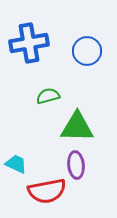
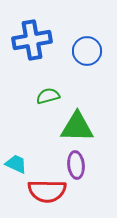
blue cross: moved 3 px right, 3 px up
red semicircle: rotated 12 degrees clockwise
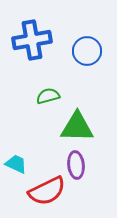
red semicircle: rotated 27 degrees counterclockwise
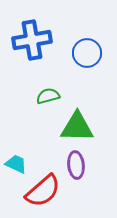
blue circle: moved 2 px down
red semicircle: moved 4 px left; rotated 15 degrees counterclockwise
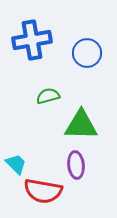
green triangle: moved 4 px right, 2 px up
cyan trapezoid: rotated 20 degrees clockwise
red semicircle: rotated 51 degrees clockwise
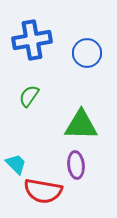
green semicircle: moved 19 px left; rotated 40 degrees counterclockwise
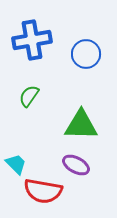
blue circle: moved 1 px left, 1 px down
purple ellipse: rotated 56 degrees counterclockwise
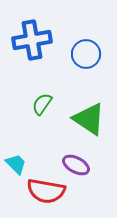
green semicircle: moved 13 px right, 8 px down
green triangle: moved 8 px right, 6 px up; rotated 33 degrees clockwise
red semicircle: moved 3 px right
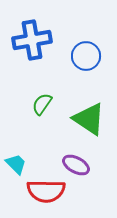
blue circle: moved 2 px down
red semicircle: rotated 9 degrees counterclockwise
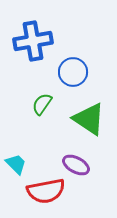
blue cross: moved 1 px right, 1 px down
blue circle: moved 13 px left, 16 px down
red semicircle: rotated 12 degrees counterclockwise
